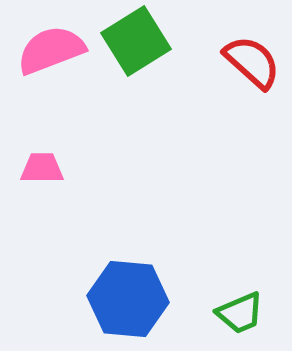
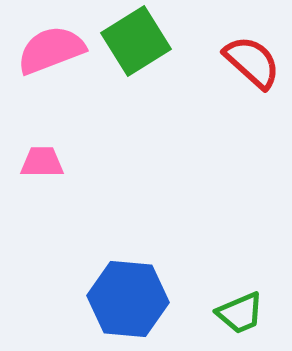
pink trapezoid: moved 6 px up
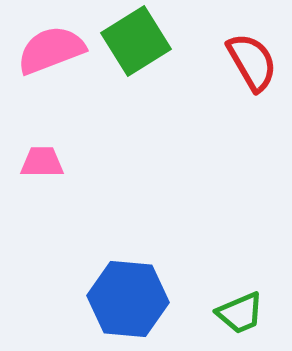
red semicircle: rotated 18 degrees clockwise
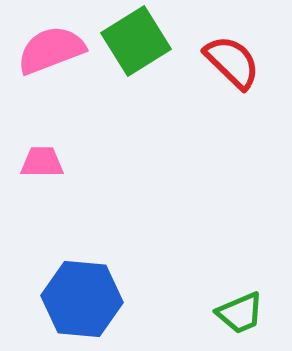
red semicircle: moved 20 px left; rotated 16 degrees counterclockwise
blue hexagon: moved 46 px left
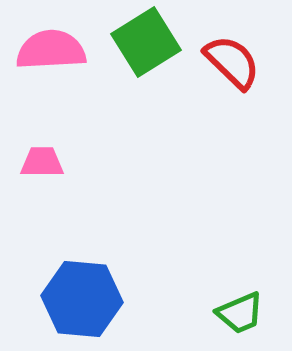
green square: moved 10 px right, 1 px down
pink semicircle: rotated 18 degrees clockwise
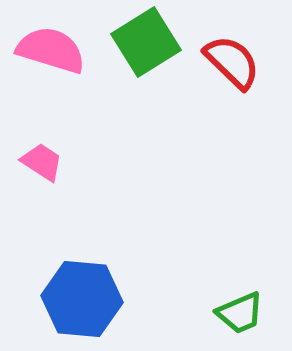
pink semicircle: rotated 20 degrees clockwise
pink trapezoid: rotated 33 degrees clockwise
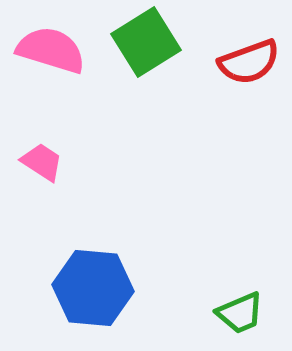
red semicircle: moved 17 px right; rotated 116 degrees clockwise
blue hexagon: moved 11 px right, 11 px up
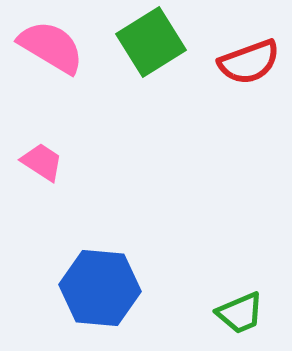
green square: moved 5 px right
pink semicircle: moved 3 px up; rotated 14 degrees clockwise
blue hexagon: moved 7 px right
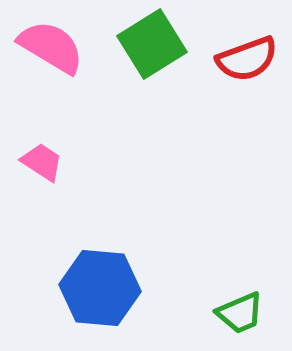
green square: moved 1 px right, 2 px down
red semicircle: moved 2 px left, 3 px up
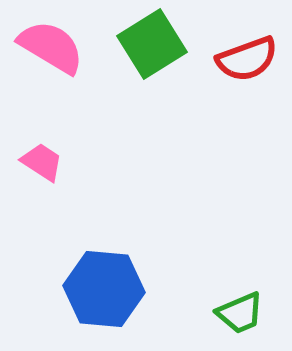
blue hexagon: moved 4 px right, 1 px down
